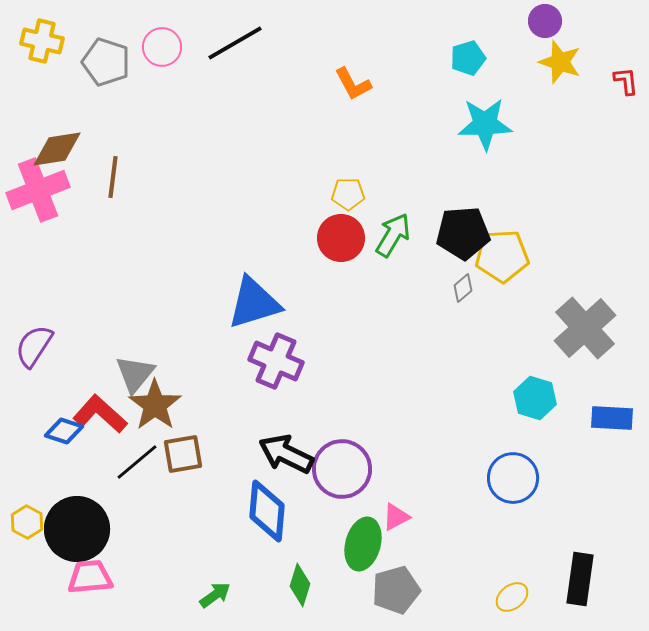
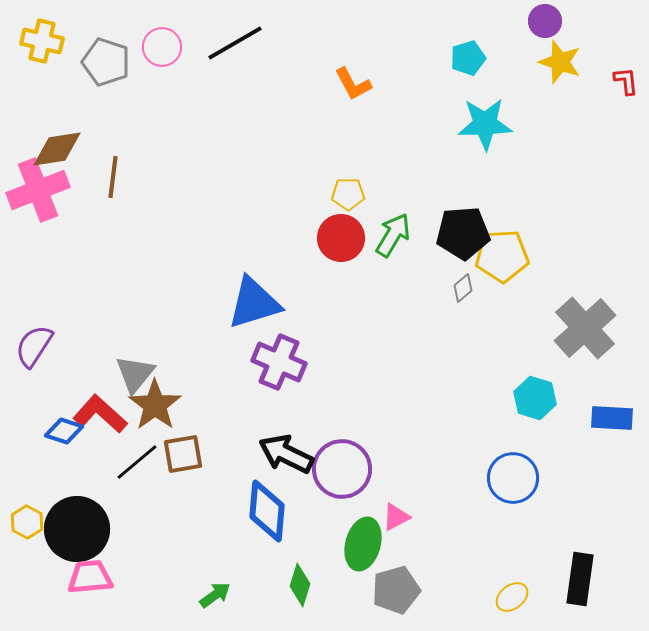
purple cross at (276, 361): moved 3 px right, 1 px down
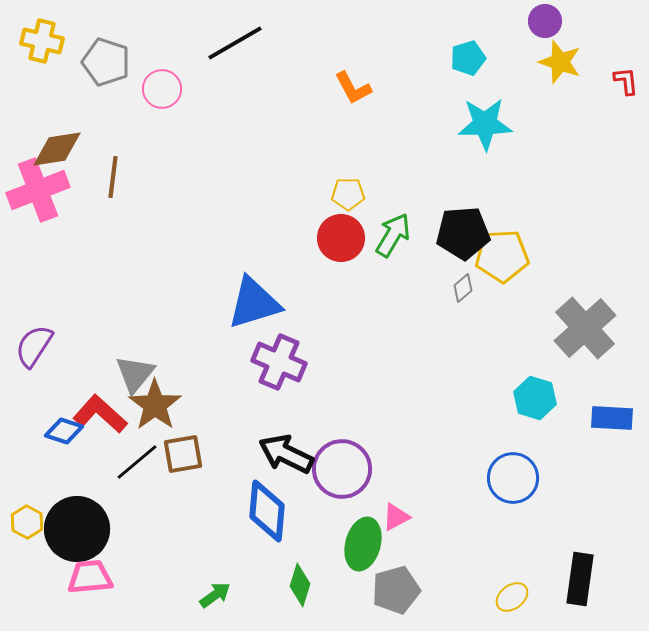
pink circle at (162, 47): moved 42 px down
orange L-shape at (353, 84): moved 4 px down
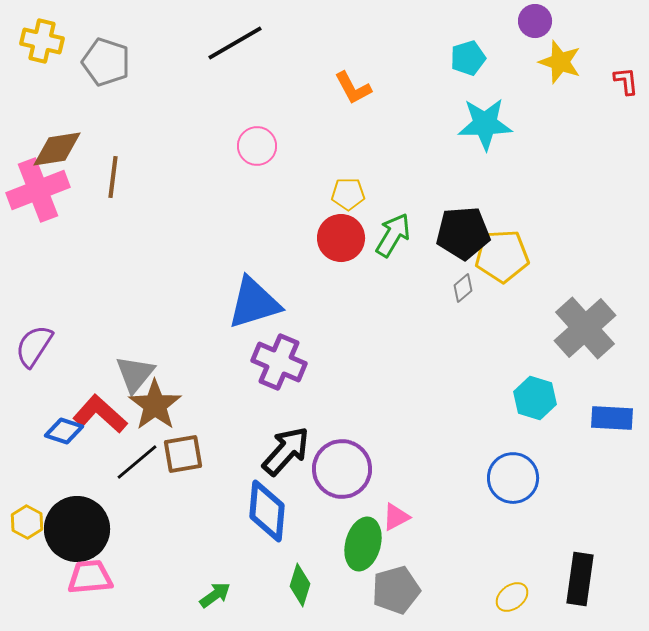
purple circle at (545, 21): moved 10 px left
pink circle at (162, 89): moved 95 px right, 57 px down
black arrow at (286, 454): moved 3 px up; rotated 106 degrees clockwise
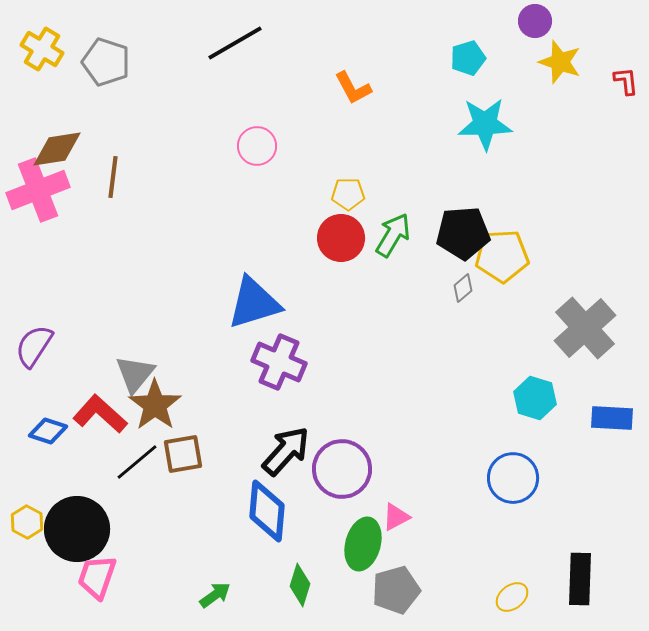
yellow cross at (42, 41): moved 8 px down; rotated 18 degrees clockwise
blue diamond at (64, 431): moved 16 px left
pink trapezoid at (90, 577): moved 7 px right; rotated 66 degrees counterclockwise
black rectangle at (580, 579): rotated 6 degrees counterclockwise
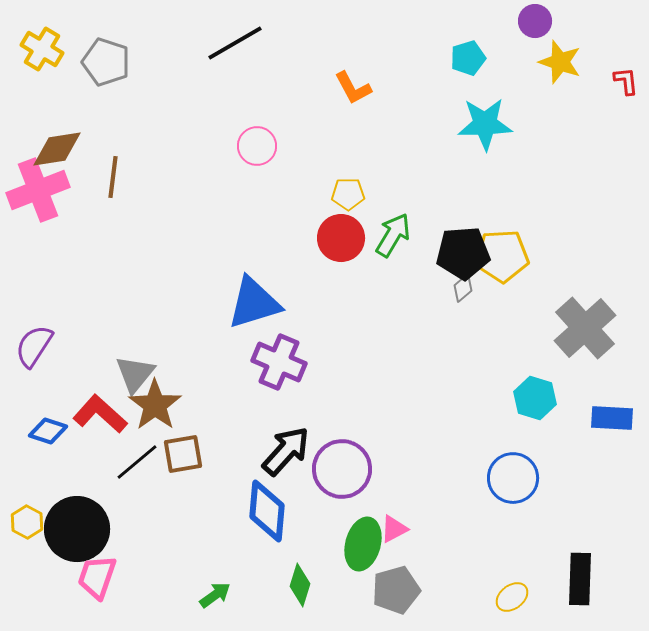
black pentagon at (463, 233): moved 20 px down
pink triangle at (396, 517): moved 2 px left, 12 px down
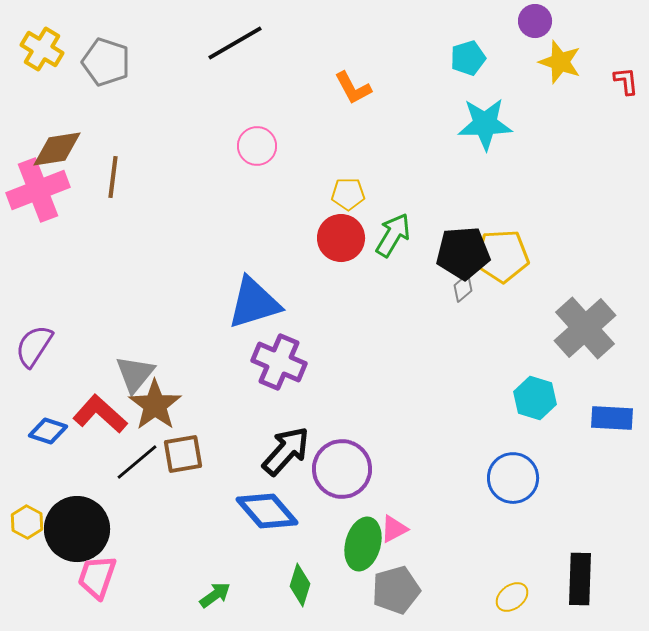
blue diamond at (267, 511): rotated 46 degrees counterclockwise
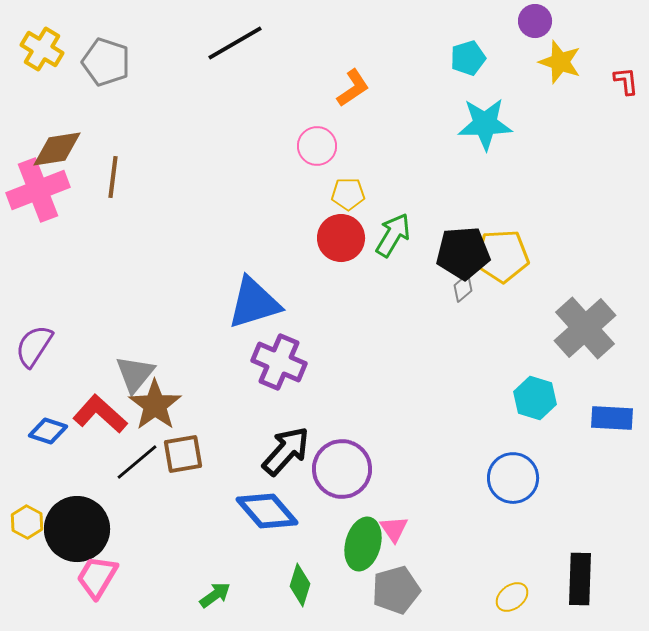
orange L-shape at (353, 88): rotated 96 degrees counterclockwise
pink circle at (257, 146): moved 60 px right
pink triangle at (394, 529): rotated 36 degrees counterclockwise
pink trapezoid at (97, 577): rotated 12 degrees clockwise
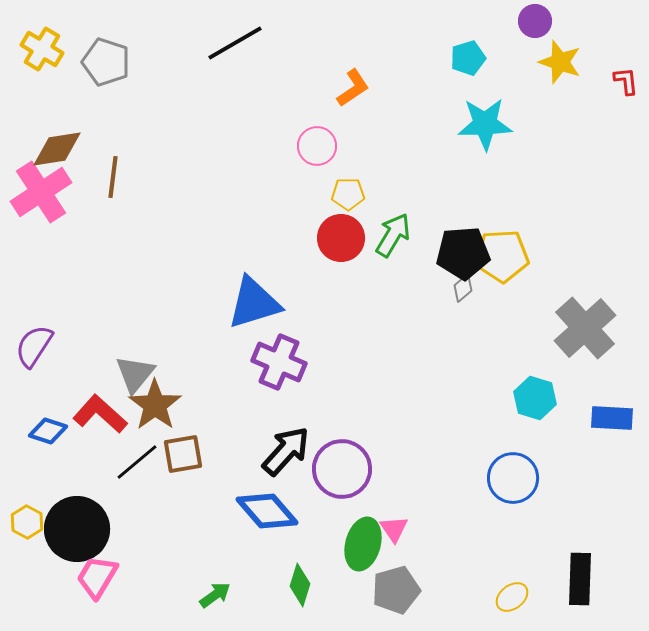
pink cross at (38, 190): moved 3 px right, 2 px down; rotated 12 degrees counterclockwise
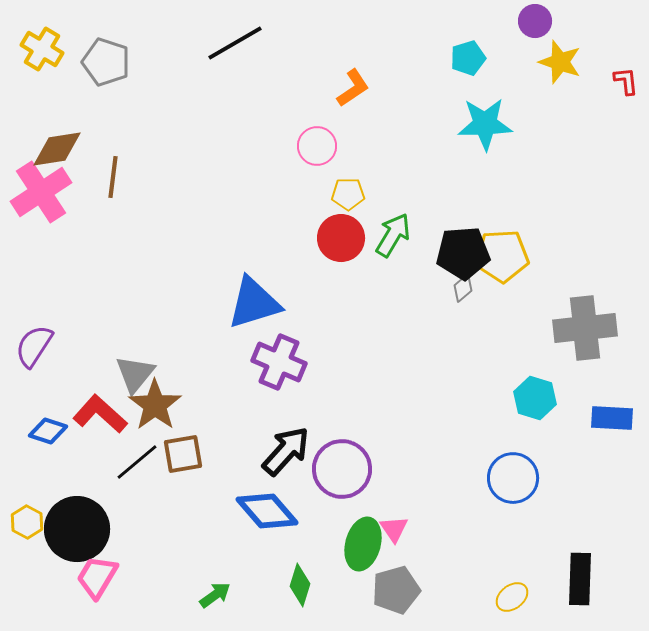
gray cross at (585, 328): rotated 36 degrees clockwise
